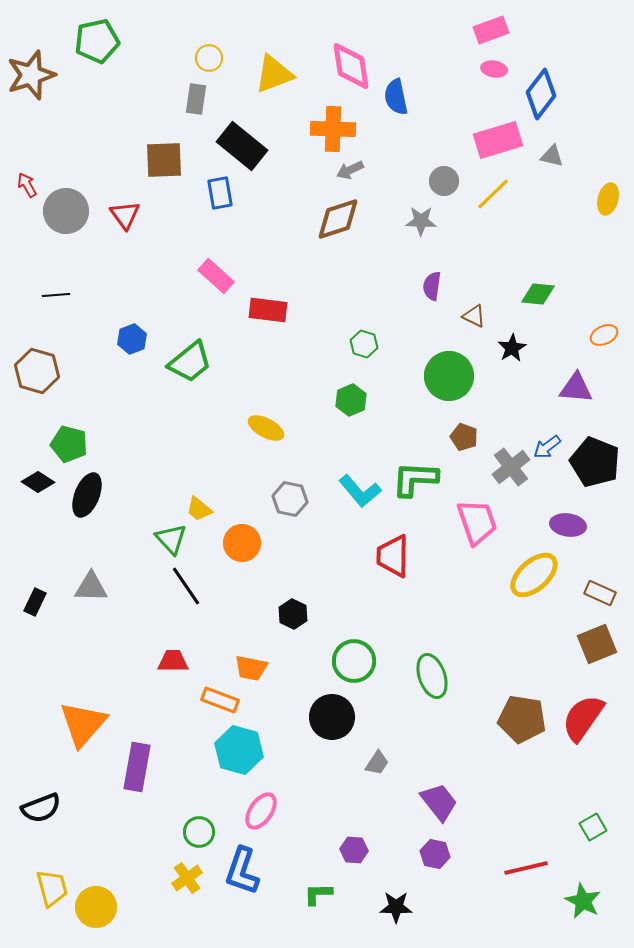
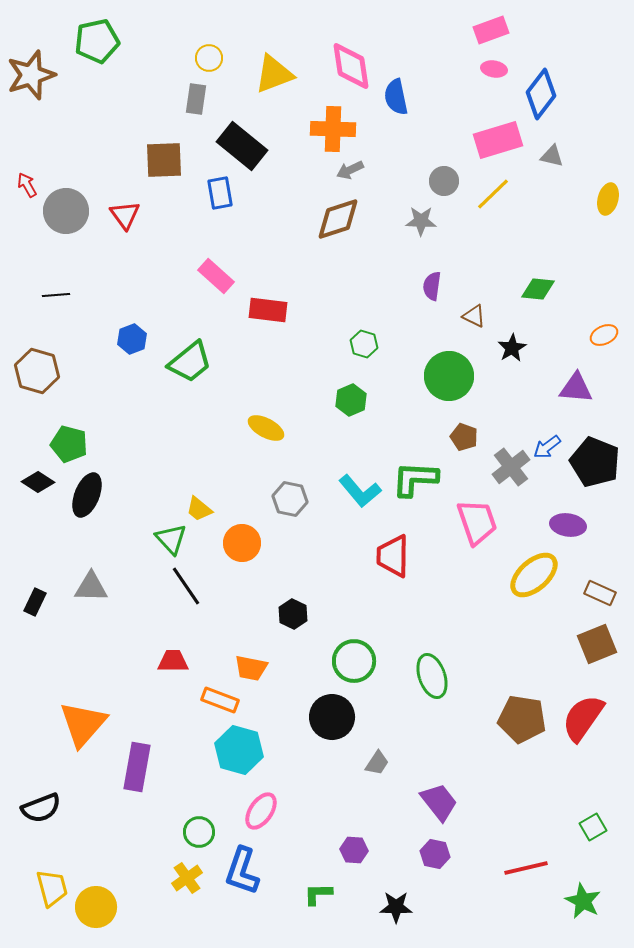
green diamond at (538, 294): moved 5 px up
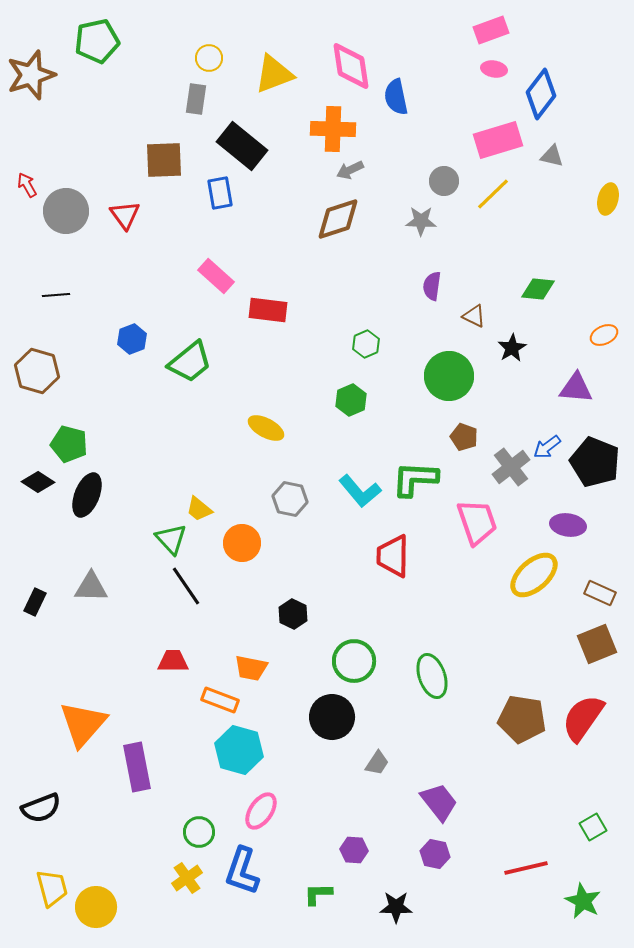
green hexagon at (364, 344): moved 2 px right; rotated 20 degrees clockwise
purple rectangle at (137, 767): rotated 21 degrees counterclockwise
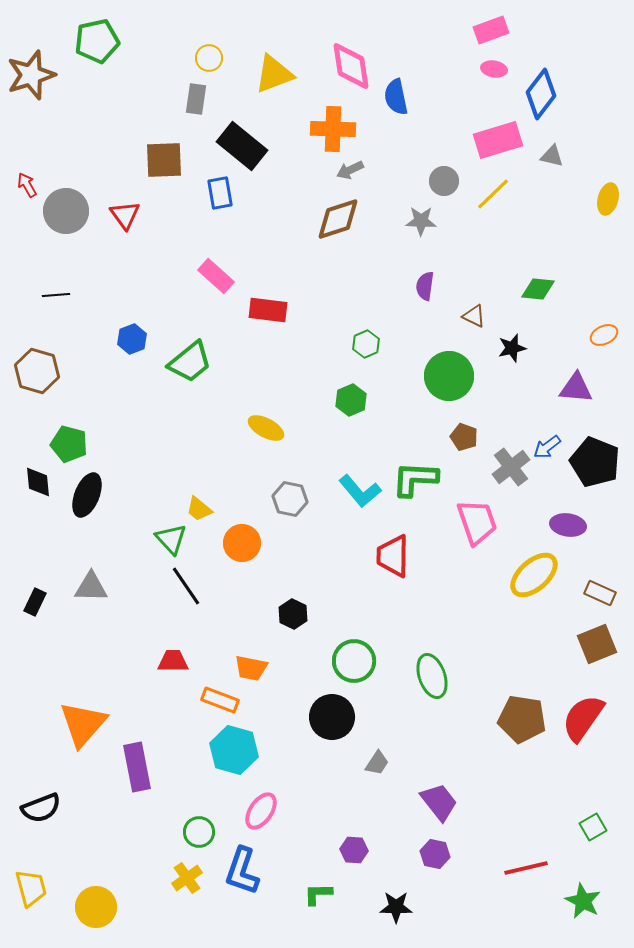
purple semicircle at (432, 286): moved 7 px left
black star at (512, 348): rotated 16 degrees clockwise
black diamond at (38, 482): rotated 52 degrees clockwise
cyan hexagon at (239, 750): moved 5 px left
yellow trapezoid at (52, 888): moved 21 px left
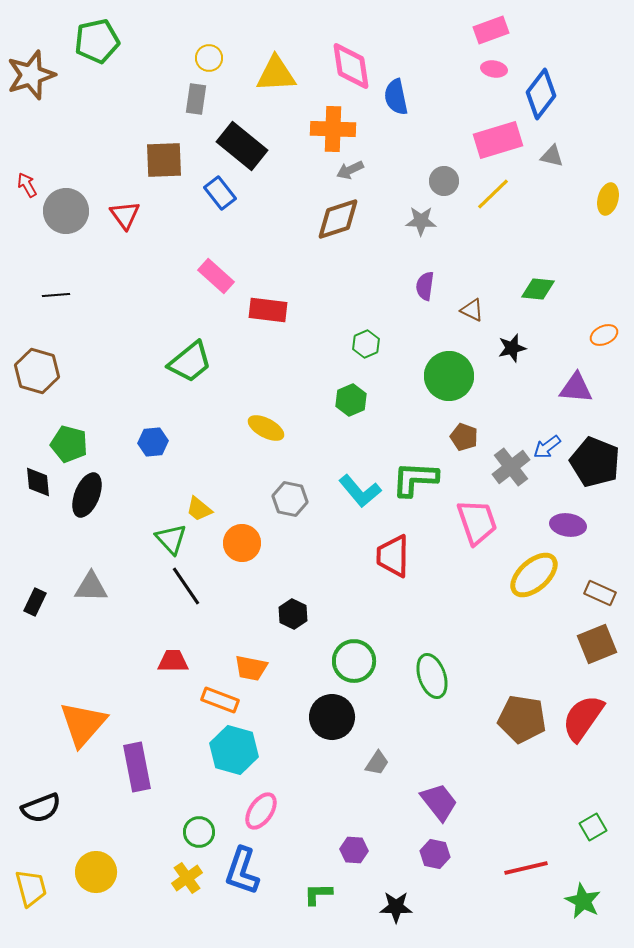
yellow triangle at (274, 74): moved 2 px right; rotated 18 degrees clockwise
blue rectangle at (220, 193): rotated 28 degrees counterclockwise
brown triangle at (474, 316): moved 2 px left, 6 px up
blue hexagon at (132, 339): moved 21 px right, 103 px down; rotated 16 degrees clockwise
yellow circle at (96, 907): moved 35 px up
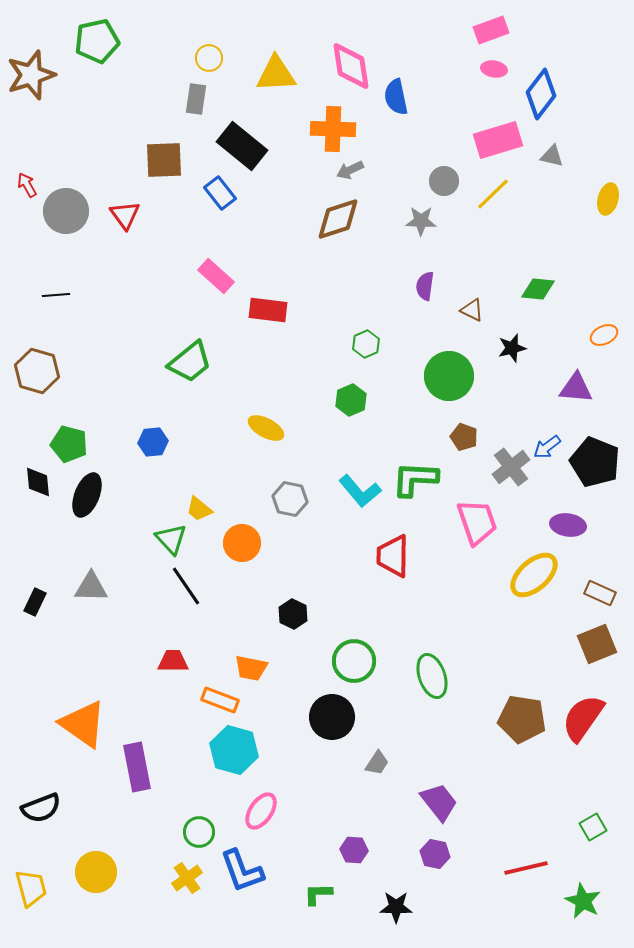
orange triangle at (83, 724): rotated 36 degrees counterclockwise
blue L-shape at (242, 871): rotated 39 degrees counterclockwise
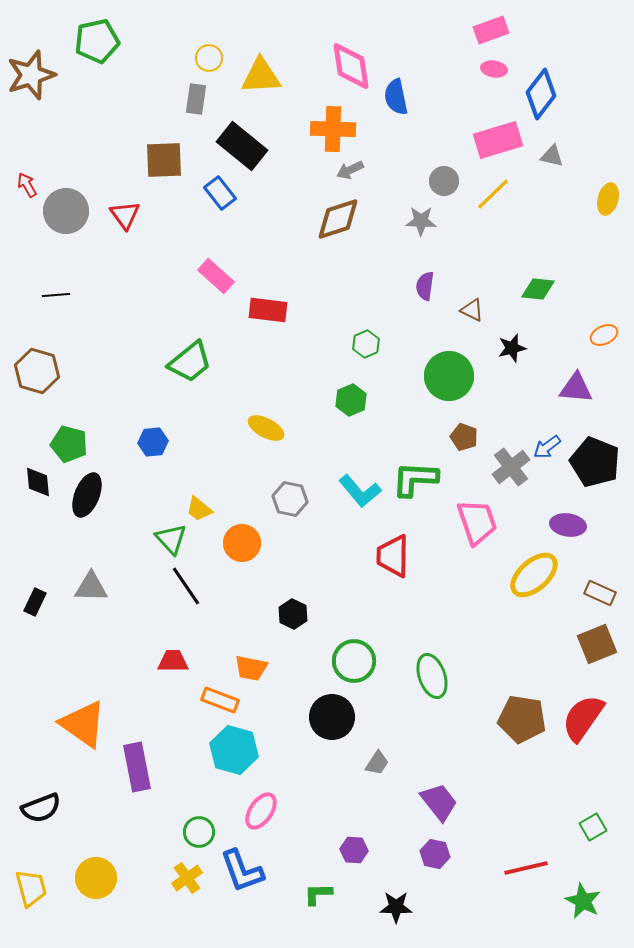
yellow triangle at (276, 74): moved 15 px left, 2 px down
yellow circle at (96, 872): moved 6 px down
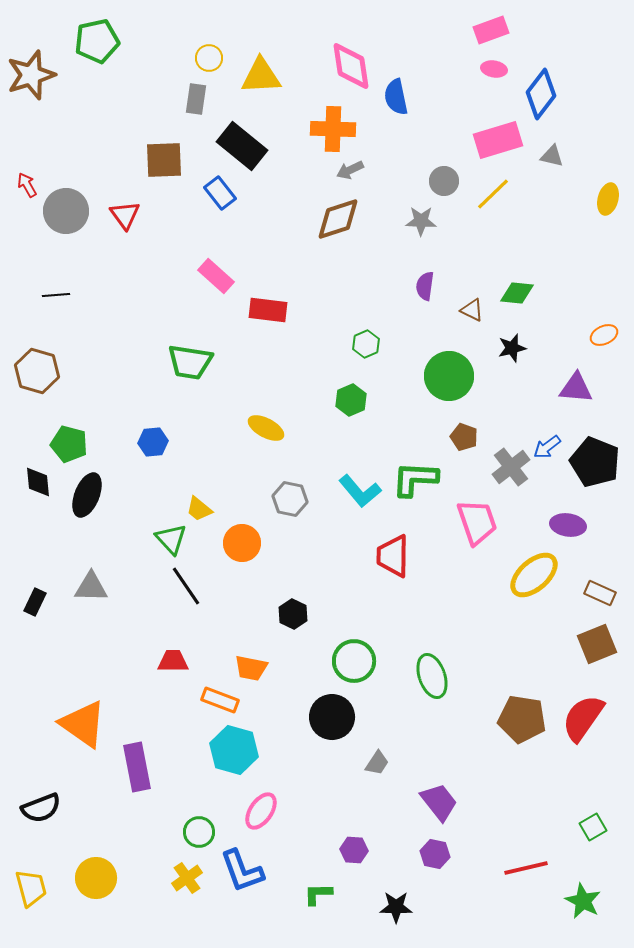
green diamond at (538, 289): moved 21 px left, 4 px down
green trapezoid at (190, 362): rotated 48 degrees clockwise
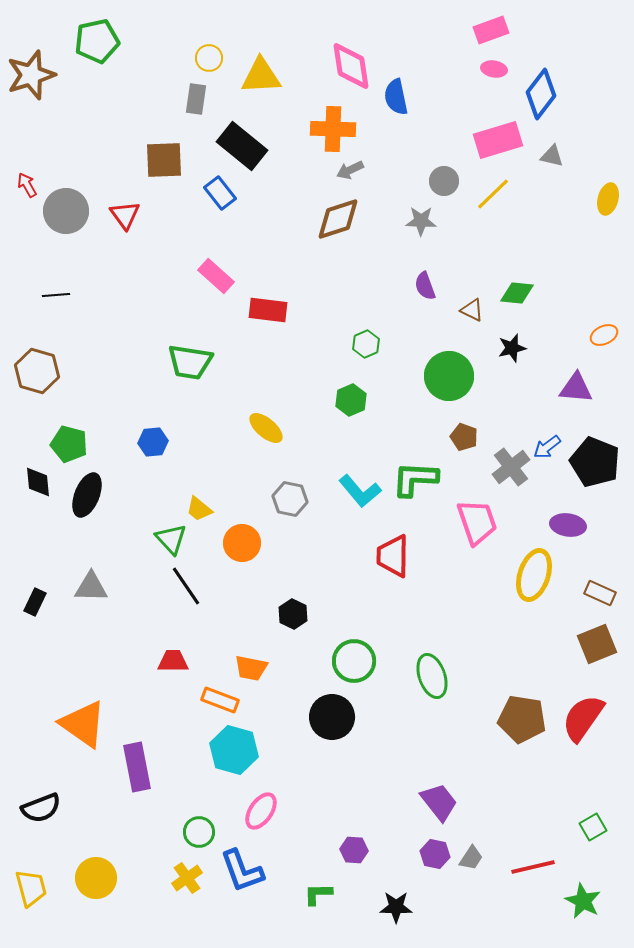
purple semicircle at (425, 286): rotated 28 degrees counterclockwise
yellow ellipse at (266, 428): rotated 12 degrees clockwise
yellow ellipse at (534, 575): rotated 30 degrees counterclockwise
gray trapezoid at (377, 763): moved 94 px right, 95 px down
red line at (526, 868): moved 7 px right, 1 px up
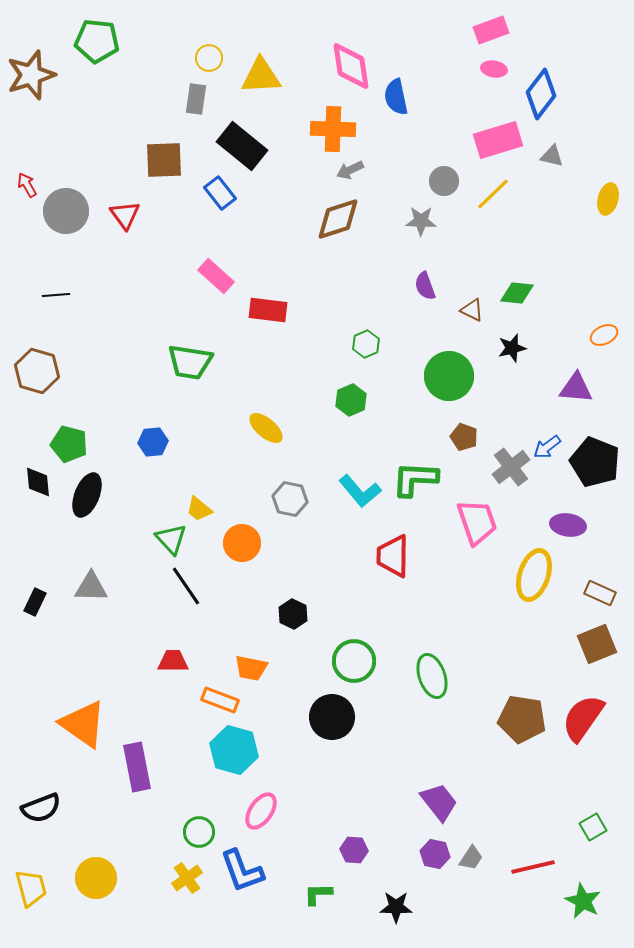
green pentagon at (97, 41): rotated 18 degrees clockwise
